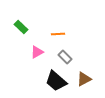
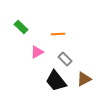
gray rectangle: moved 2 px down
black trapezoid: rotated 10 degrees clockwise
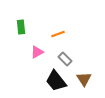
green rectangle: rotated 40 degrees clockwise
orange line: rotated 16 degrees counterclockwise
brown triangle: rotated 35 degrees counterclockwise
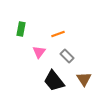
green rectangle: moved 2 px down; rotated 16 degrees clockwise
pink triangle: moved 2 px right; rotated 24 degrees counterclockwise
gray rectangle: moved 2 px right, 3 px up
black trapezoid: moved 2 px left
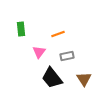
green rectangle: rotated 16 degrees counterclockwise
gray rectangle: rotated 56 degrees counterclockwise
black trapezoid: moved 2 px left, 3 px up
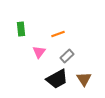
gray rectangle: rotated 32 degrees counterclockwise
black trapezoid: moved 5 px right, 1 px down; rotated 80 degrees counterclockwise
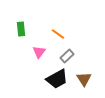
orange line: rotated 56 degrees clockwise
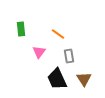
gray rectangle: moved 2 px right; rotated 56 degrees counterclockwise
black trapezoid: rotated 95 degrees clockwise
